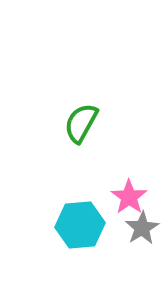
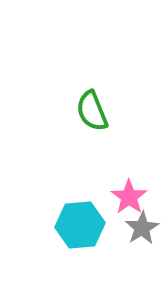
green semicircle: moved 11 px right, 12 px up; rotated 51 degrees counterclockwise
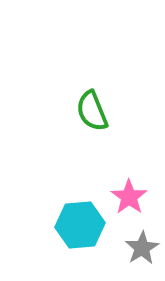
gray star: moved 20 px down
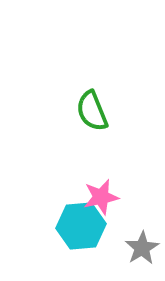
pink star: moved 28 px left; rotated 24 degrees clockwise
cyan hexagon: moved 1 px right, 1 px down
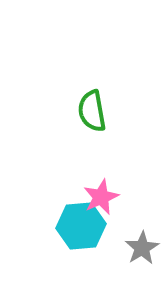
green semicircle: rotated 12 degrees clockwise
pink star: rotated 12 degrees counterclockwise
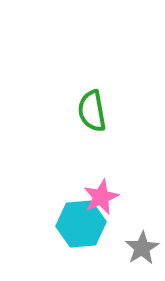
cyan hexagon: moved 2 px up
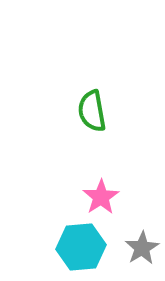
pink star: rotated 9 degrees counterclockwise
cyan hexagon: moved 23 px down
